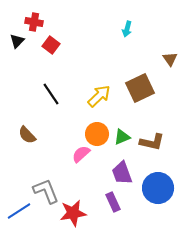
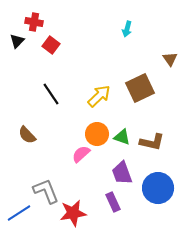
green triangle: rotated 42 degrees clockwise
blue line: moved 2 px down
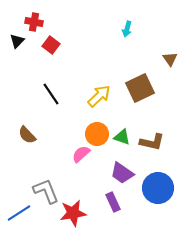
purple trapezoid: rotated 35 degrees counterclockwise
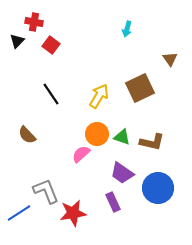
yellow arrow: rotated 15 degrees counterclockwise
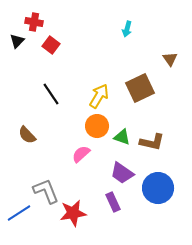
orange circle: moved 8 px up
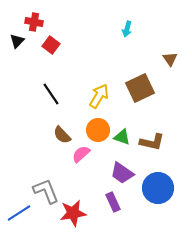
orange circle: moved 1 px right, 4 px down
brown semicircle: moved 35 px right
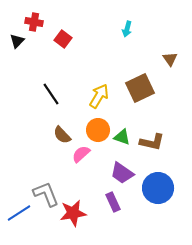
red square: moved 12 px right, 6 px up
gray L-shape: moved 3 px down
